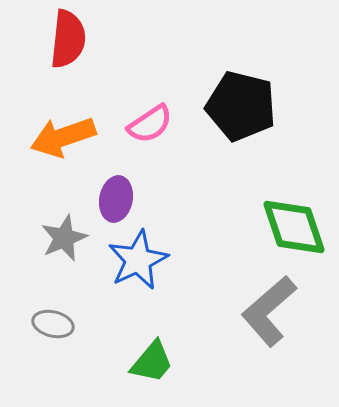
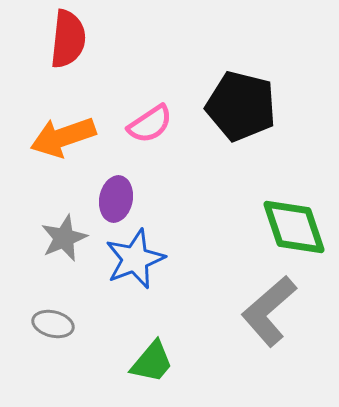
blue star: moved 3 px left, 1 px up; rotated 4 degrees clockwise
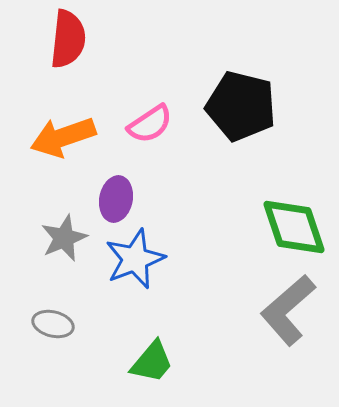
gray L-shape: moved 19 px right, 1 px up
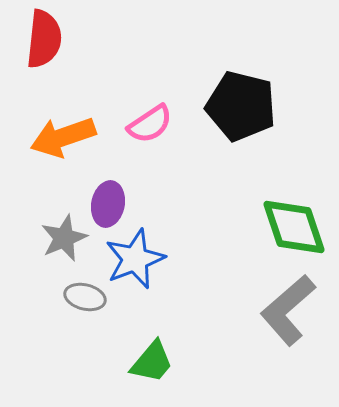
red semicircle: moved 24 px left
purple ellipse: moved 8 px left, 5 px down
gray ellipse: moved 32 px right, 27 px up
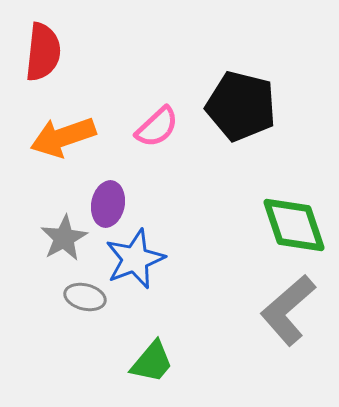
red semicircle: moved 1 px left, 13 px down
pink semicircle: moved 7 px right, 3 px down; rotated 9 degrees counterclockwise
green diamond: moved 2 px up
gray star: rotated 6 degrees counterclockwise
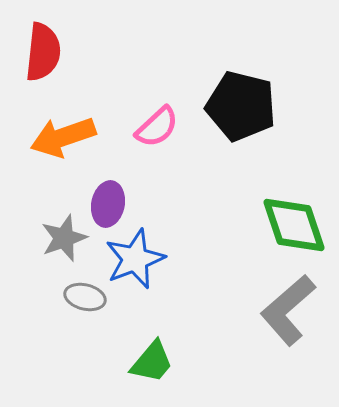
gray star: rotated 9 degrees clockwise
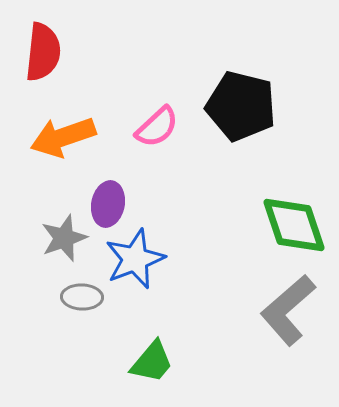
gray ellipse: moved 3 px left; rotated 12 degrees counterclockwise
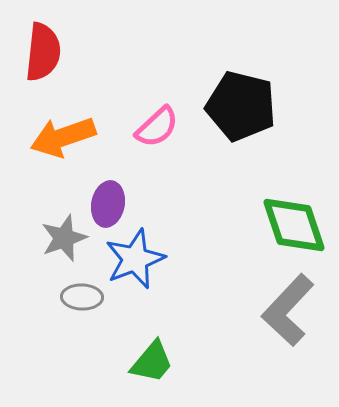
gray L-shape: rotated 6 degrees counterclockwise
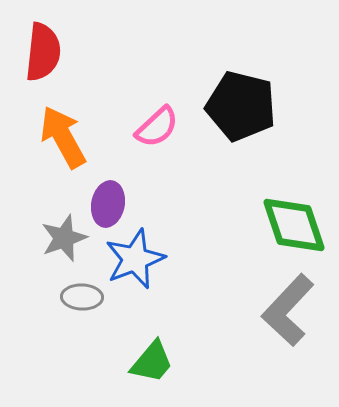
orange arrow: rotated 80 degrees clockwise
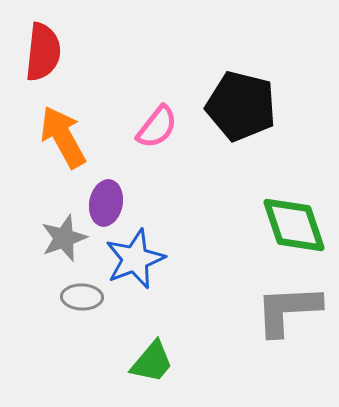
pink semicircle: rotated 9 degrees counterclockwise
purple ellipse: moved 2 px left, 1 px up
gray L-shape: rotated 44 degrees clockwise
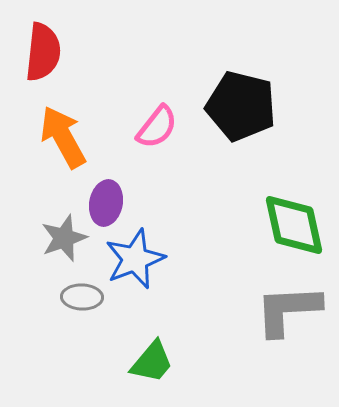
green diamond: rotated 6 degrees clockwise
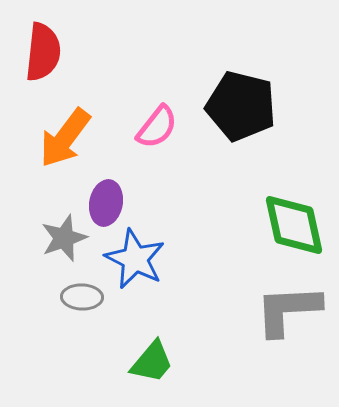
orange arrow: moved 2 px right, 1 px down; rotated 114 degrees counterclockwise
blue star: rotated 24 degrees counterclockwise
